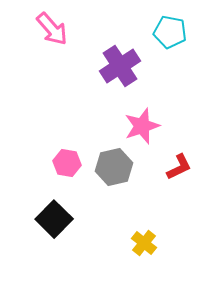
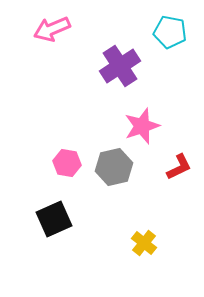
pink arrow: rotated 108 degrees clockwise
black square: rotated 21 degrees clockwise
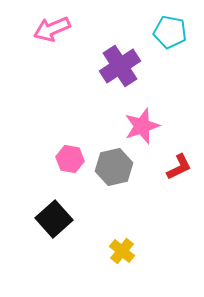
pink hexagon: moved 3 px right, 4 px up
black square: rotated 18 degrees counterclockwise
yellow cross: moved 22 px left, 8 px down
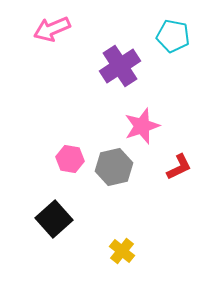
cyan pentagon: moved 3 px right, 4 px down
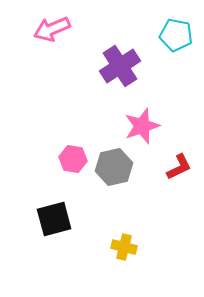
cyan pentagon: moved 3 px right, 1 px up
pink hexagon: moved 3 px right
black square: rotated 27 degrees clockwise
yellow cross: moved 2 px right, 4 px up; rotated 25 degrees counterclockwise
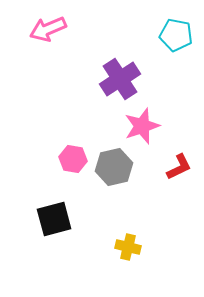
pink arrow: moved 4 px left
purple cross: moved 13 px down
yellow cross: moved 4 px right
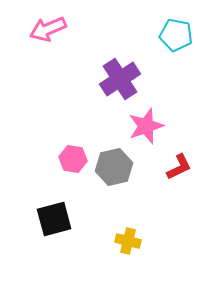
pink star: moved 4 px right
yellow cross: moved 6 px up
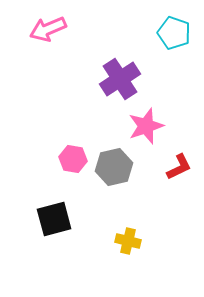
cyan pentagon: moved 2 px left, 2 px up; rotated 8 degrees clockwise
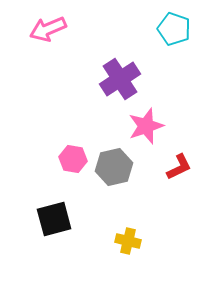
cyan pentagon: moved 4 px up
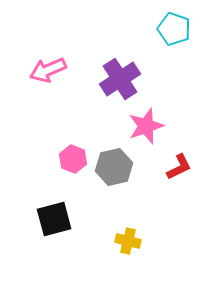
pink arrow: moved 41 px down
pink hexagon: rotated 12 degrees clockwise
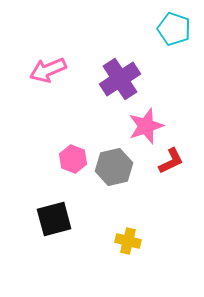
red L-shape: moved 8 px left, 6 px up
